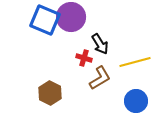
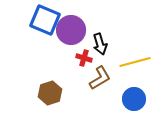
purple circle: moved 13 px down
black arrow: rotated 15 degrees clockwise
brown hexagon: rotated 15 degrees clockwise
blue circle: moved 2 px left, 2 px up
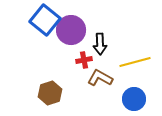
blue square: rotated 16 degrees clockwise
black arrow: rotated 15 degrees clockwise
red cross: moved 2 px down; rotated 28 degrees counterclockwise
brown L-shape: rotated 120 degrees counterclockwise
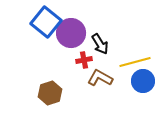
blue square: moved 1 px right, 2 px down
purple circle: moved 3 px down
black arrow: rotated 30 degrees counterclockwise
blue circle: moved 9 px right, 18 px up
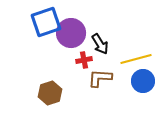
blue square: rotated 32 degrees clockwise
yellow line: moved 1 px right, 3 px up
brown L-shape: rotated 25 degrees counterclockwise
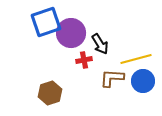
brown L-shape: moved 12 px right
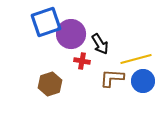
purple circle: moved 1 px down
red cross: moved 2 px left, 1 px down; rotated 21 degrees clockwise
brown hexagon: moved 9 px up
